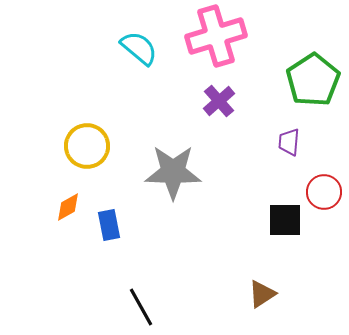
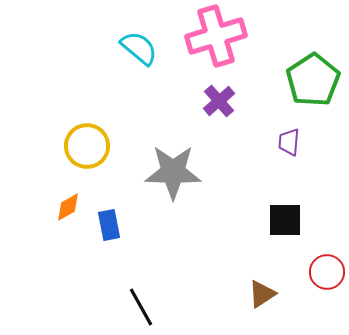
red circle: moved 3 px right, 80 px down
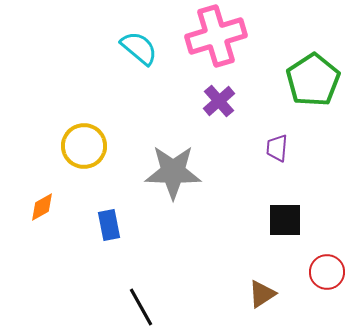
purple trapezoid: moved 12 px left, 6 px down
yellow circle: moved 3 px left
orange diamond: moved 26 px left
